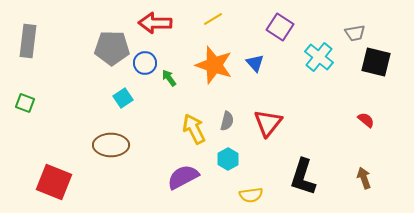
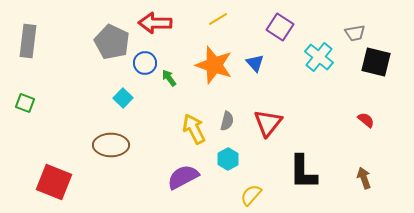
yellow line: moved 5 px right
gray pentagon: moved 6 px up; rotated 24 degrees clockwise
cyan square: rotated 12 degrees counterclockwise
black L-shape: moved 5 px up; rotated 18 degrees counterclockwise
yellow semicircle: rotated 140 degrees clockwise
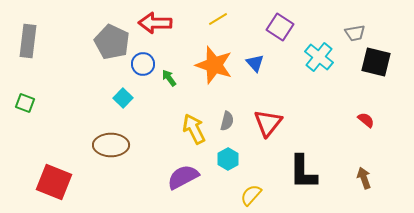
blue circle: moved 2 px left, 1 px down
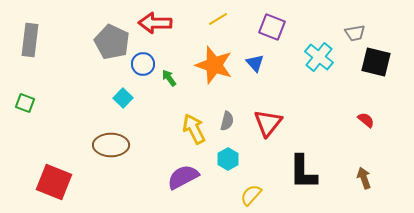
purple square: moved 8 px left; rotated 12 degrees counterclockwise
gray rectangle: moved 2 px right, 1 px up
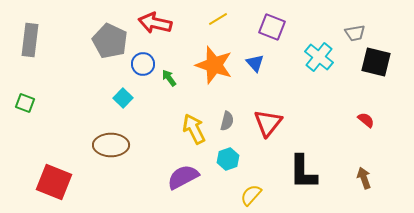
red arrow: rotated 12 degrees clockwise
gray pentagon: moved 2 px left, 1 px up
cyan hexagon: rotated 10 degrees clockwise
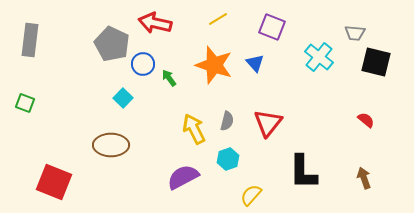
gray trapezoid: rotated 15 degrees clockwise
gray pentagon: moved 2 px right, 3 px down
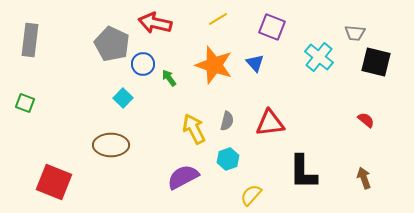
red triangle: moved 2 px right; rotated 44 degrees clockwise
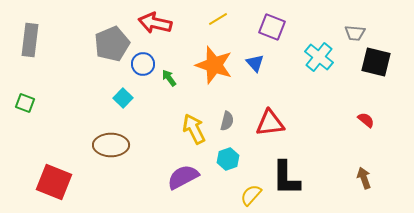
gray pentagon: rotated 24 degrees clockwise
black L-shape: moved 17 px left, 6 px down
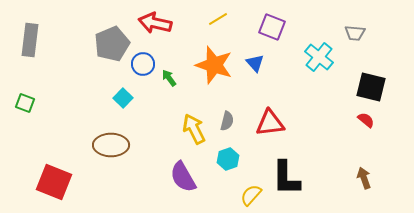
black square: moved 5 px left, 25 px down
purple semicircle: rotated 92 degrees counterclockwise
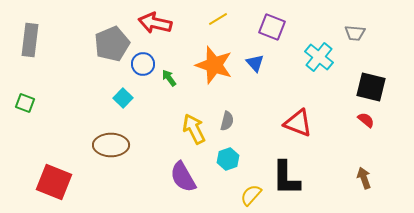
red triangle: moved 28 px right; rotated 28 degrees clockwise
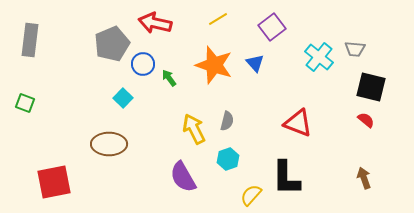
purple square: rotated 32 degrees clockwise
gray trapezoid: moved 16 px down
brown ellipse: moved 2 px left, 1 px up
red square: rotated 33 degrees counterclockwise
